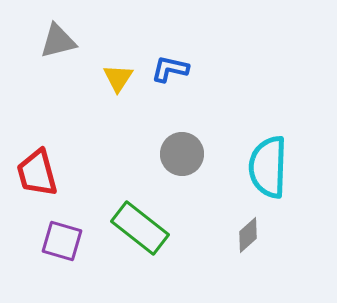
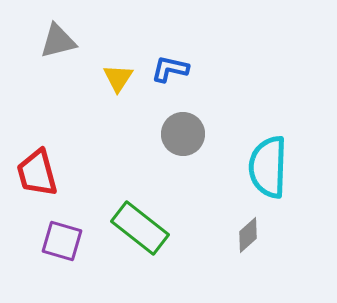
gray circle: moved 1 px right, 20 px up
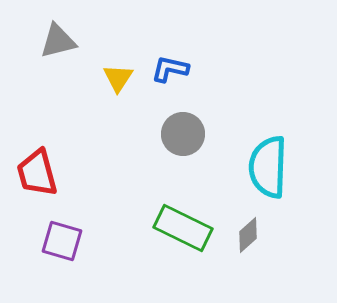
green rectangle: moved 43 px right; rotated 12 degrees counterclockwise
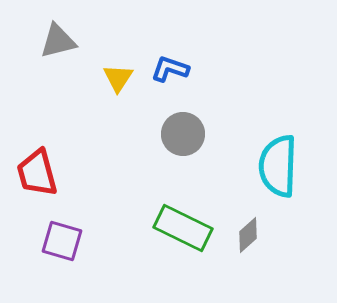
blue L-shape: rotated 6 degrees clockwise
cyan semicircle: moved 10 px right, 1 px up
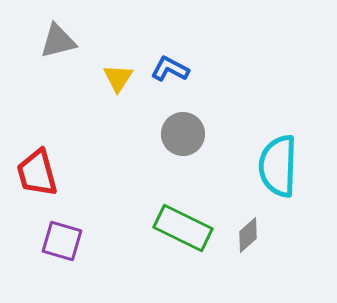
blue L-shape: rotated 9 degrees clockwise
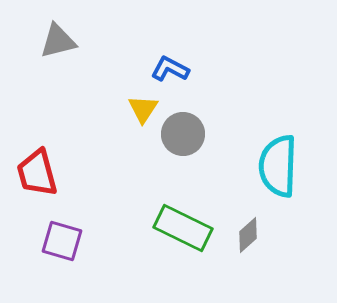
yellow triangle: moved 25 px right, 31 px down
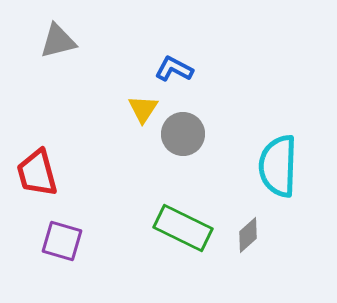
blue L-shape: moved 4 px right
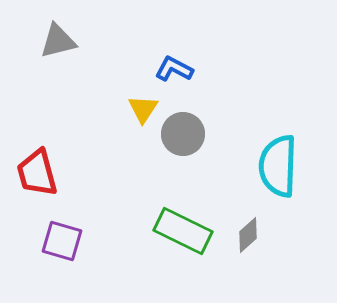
green rectangle: moved 3 px down
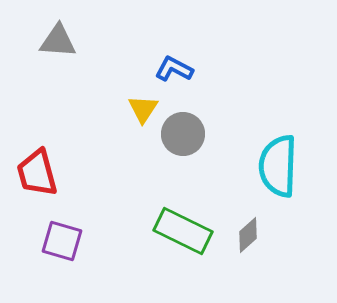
gray triangle: rotated 18 degrees clockwise
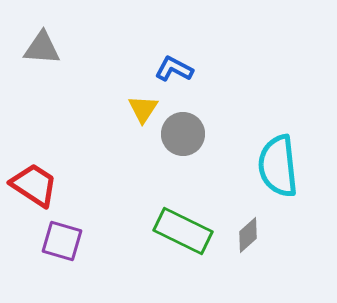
gray triangle: moved 16 px left, 7 px down
cyan semicircle: rotated 8 degrees counterclockwise
red trapezoid: moved 3 px left, 12 px down; rotated 138 degrees clockwise
